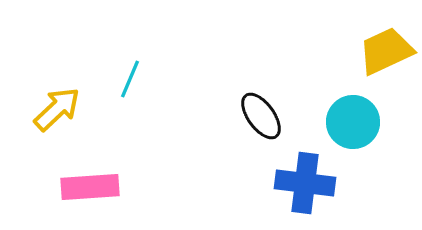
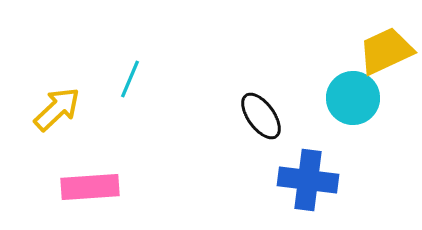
cyan circle: moved 24 px up
blue cross: moved 3 px right, 3 px up
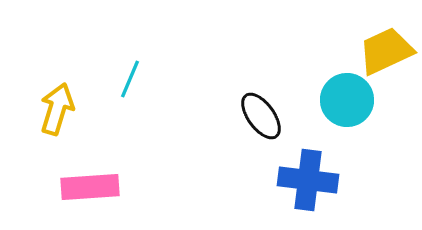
cyan circle: moved 6 px left, 2 px down
yellow arrow: rotated 30 degrees counterclockwise
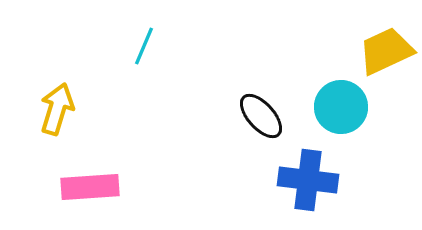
cyan line: moved 14 px right, 33 px up
cyan circle: moved 6 px left, 7 px down
black ellipse: rotated 6 degrees counterclockwise
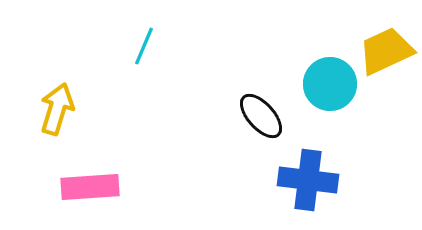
cyan circle: moved 11 px left, 23 px up
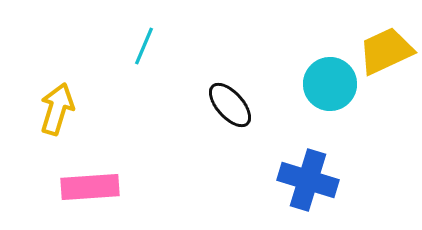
black ellipse: moved 31 px left, 11 px up
blue cross: rotated 10 degrees clockwise
